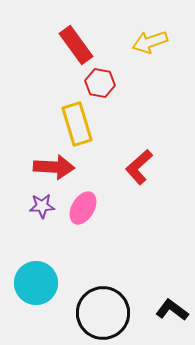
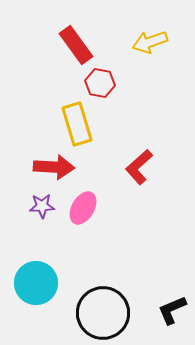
black L-shape: rotated 60 degrees counterclockwise
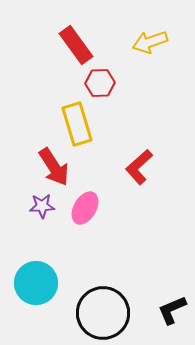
red hexagon: rotated 12 degrees counterclockwise
red arrow: rotated 54 degrees clockwise
pink ellipse: moved 2 px right
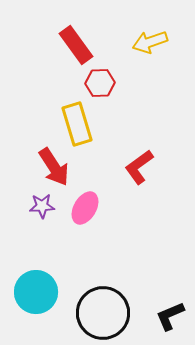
red L-shape: rotated 6 degrees clockwise
cyan circle: moved 9 px down
black L-shape: moved 2 px left, 6 px down
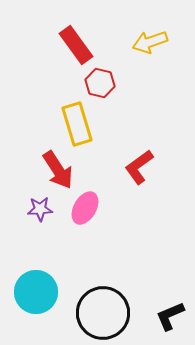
red hexagon: rotated 16 degrees clockwise
red arrow: moved 4 px right, 3 px down
purple star: moved 2 px left, 3 px down
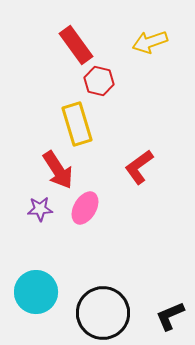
red hexagon: moved 1 px left, 2 px up
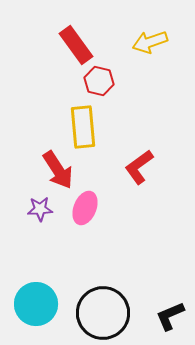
yellow rectangle: moved 6 px right, 3 px down; rotated 12 degrees clockwise
pink ellipse: rotated 8 degrees counterclockwise
cyan circle: moved 12 px down
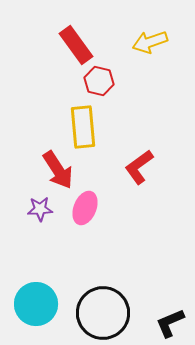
black L-shape: moved 7 px down
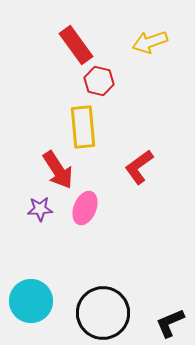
cyan circle: moved 5 px left, 3 px up
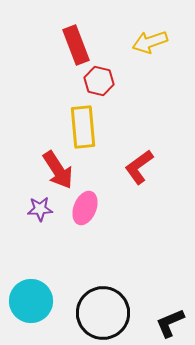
red rectangle: rotated 15 degrees clockwise
